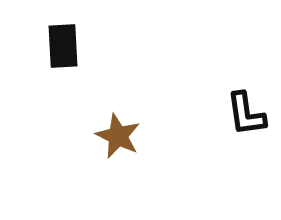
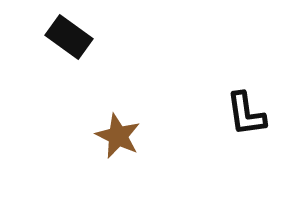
black rectangle: moved 6 px right, 9 px up; rotated 51 degrees counterclockwise
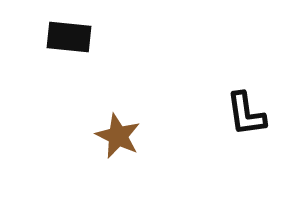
black rectangle: rotated 30 degrees counterclockwise
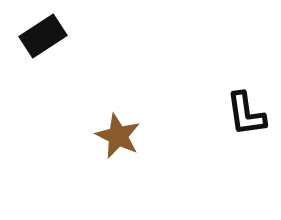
black rectangle: moved 26 px left, 1 px up; rotated 39 degrees counterclockwise
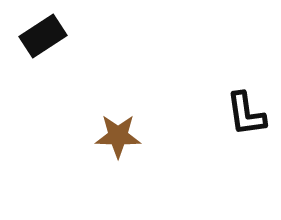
brown star: rotated 24 degrees counterclockwise
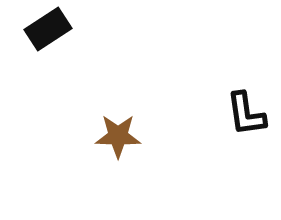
black rectangle: moved 5 px right, 7 px up
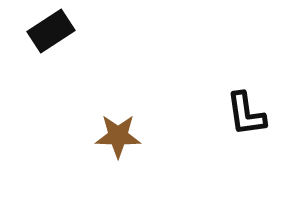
black rectangle: moved 3 px right, 2 px down
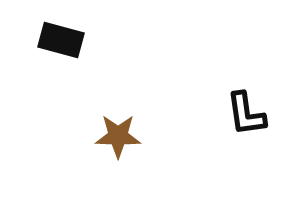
black rectangle: moved 10 px right, 9 px down; rotated 48 degrees clockwise
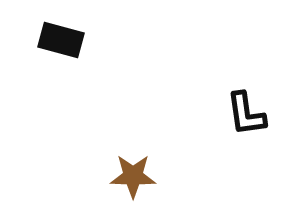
brown star: moved 15 px right, 40 px down
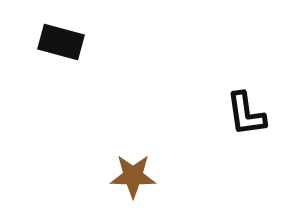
black rectangle: moved 2 px down
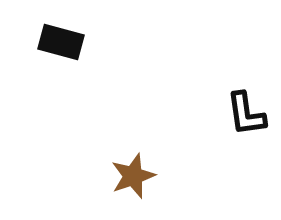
brown star: rotated 21 degrees counterclockwise
